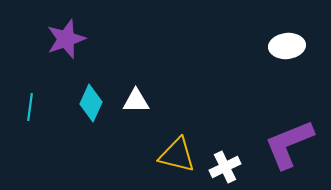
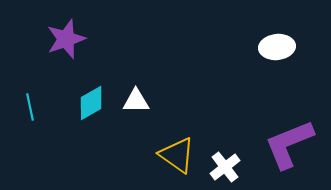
white ellipse: moved 10 px left, 1 px down
cyan diamond: rotated 36 degrees clockwise
cyan line: rotated 20 degrees counterclockwise
yellow triangle: rotated 21 degrees clockwise
white cross: rotated 12 degrees counterclockwise
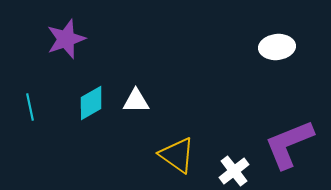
white cross: moved 9 px right, 4 px down
